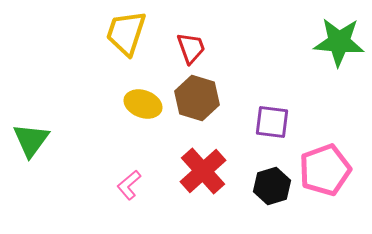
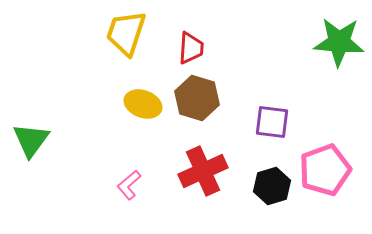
red trapezoid: rotated 24 degrees clockwise
red cross: rotated 18 degrees clockwise
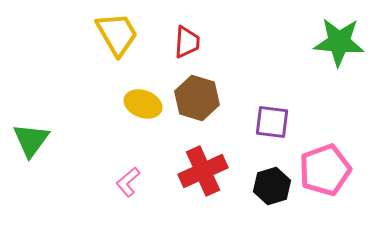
yellow trapezoid: moved 9 px left, 1 px down; rotated 132 degrees clockwise
red trapezoid: moved 4 px left, 6 px up
pink L-shape: moved 1 px left, 3 px up
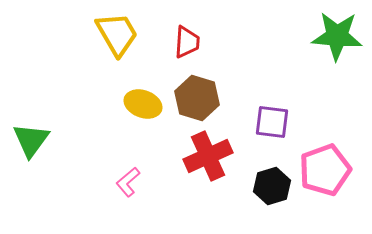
green star: moved 2 px left, 6 px up
red cross: moved 5 px right, 15 px up
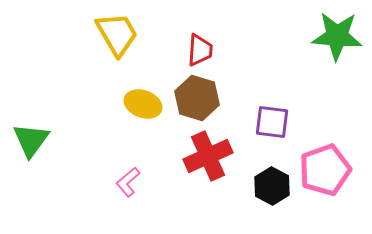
red trapezoid: moved 13 px right, 8 px down
black hexagon: rotated 15 degrees counterclockwise
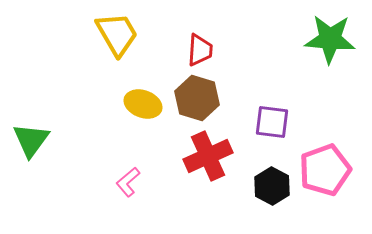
green star: moved 7 px left, 3 px down
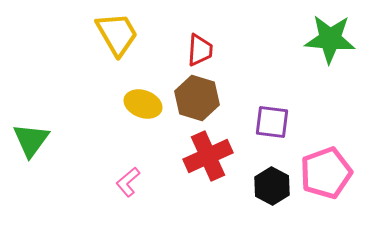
pink pentagon: moved 1 px right, 3 px down
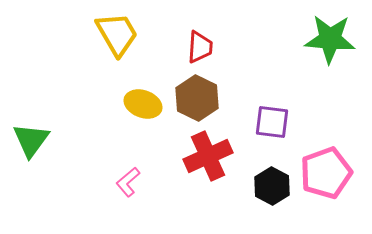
red trapezoid: moved 3 px up
brown hexagon: rotated 9 degrees clockwise
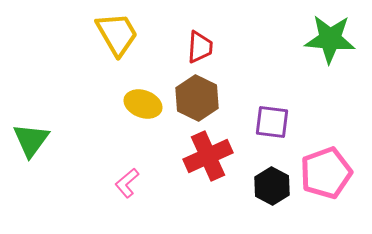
pink L-shape: moved 1 px left, 1 px down
